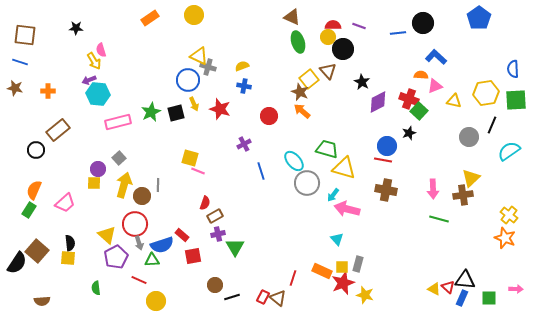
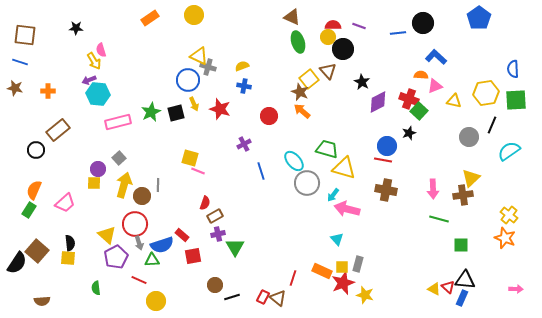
green square at (489, 298): moved 28 px left, 53 px up
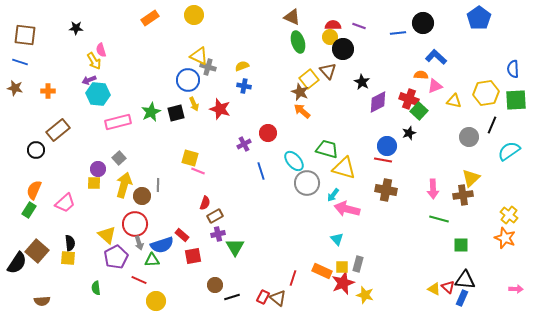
yellow circle at (328, 37): moved 2 px right
red circle at (269, 116): moved 1 px left, 17 px down
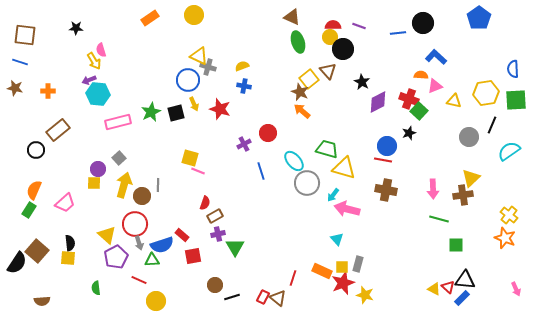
green square at (461, 245): moved 5 px left
pink arrow at (516, 289): rotated 64 degrees clockwise
blue rectangle at (462, 298): rotated 21 degrees clockwise
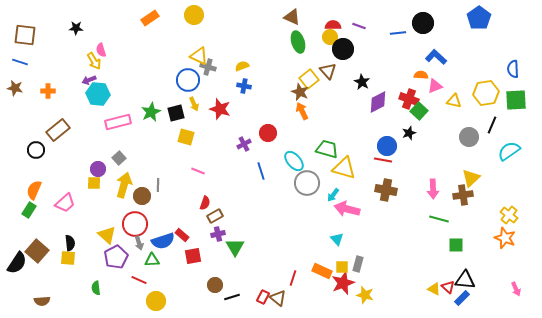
orange arrow at (302, 111): rotated 24 degrees clockwise
yellow square at (190, 158): moved 4 px left, 21 px up
blue semicircle at (162, 245): moved 1 px right, 4 px up
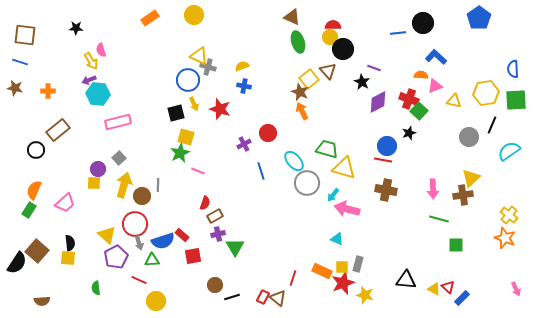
purple line at (359, 26): moved 15 px right, 42 px down
yellow arrow at (94, 61): moved 3 px left
green star at (151, 112): moved 29 px right, 41 px down
cyan triangle at (337, 239): rotated 24 degrees counterclockwise
black triangle at (465, 280): moved 59 px left
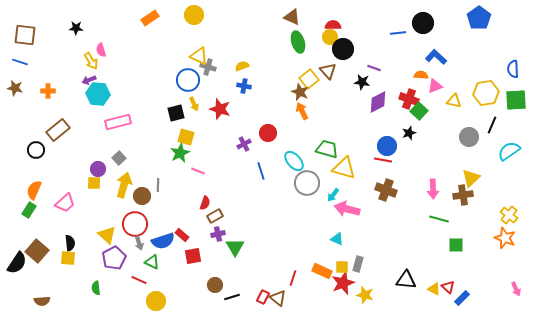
black star at (362, 82): rotated 21 degrees counterclockwise
brown cross at (386, 190): rotated 10 degrees clockwise
purple pentagon at (116, 257): moved 2 px left, 1 px down
green triangle at (152, 260): moved 2 px down; rotated 28 degrees clockwise
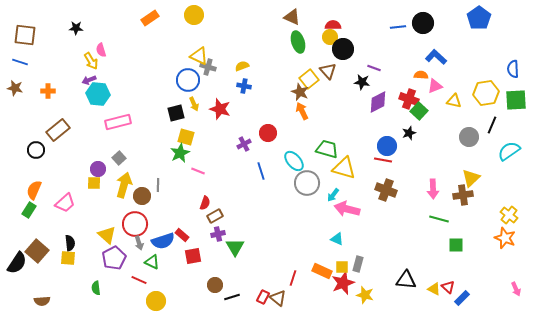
blue line at (398, 33): moved 6 px up
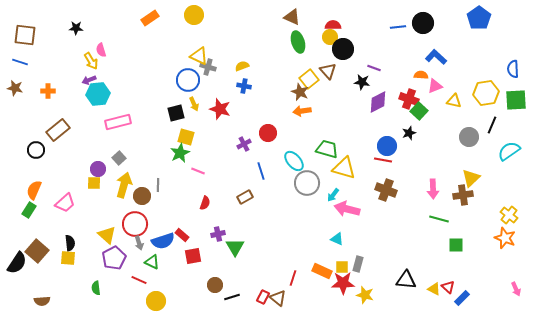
cyan hexagon at (98, 94): rotated 10 degrees counterclockwise
orange arrow at (302, 111): rotated 72 degrees counterclockwise
brown rectangle at (215, 216): moved 30 px right, 19 px up
red star at (343, 283): rotated 20 degrees clockwise
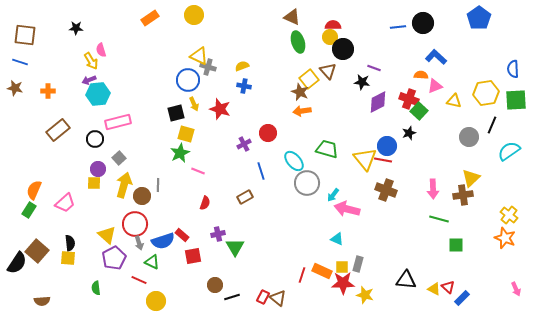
yellow square at (186, 137): moved 3 px up
black circle at (36, 150): moved 59 px right, 11 px up
yellow triangle at (344, 168): moved 21 px right, 9 px up; rotated 35 degrees clockwise
red line at (293, 278): moved 9 px right, 3 px up
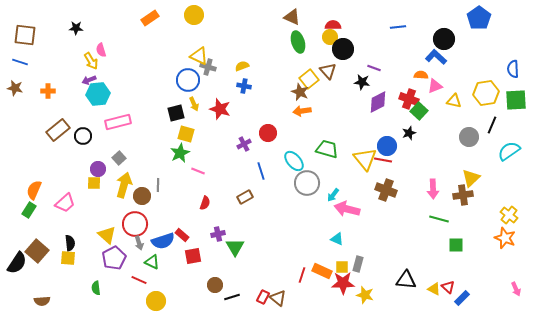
black circle at (423, 23): moved 21 px right, 16 px down
black circle at (95, 139): moved 12 px left, 3 px up
